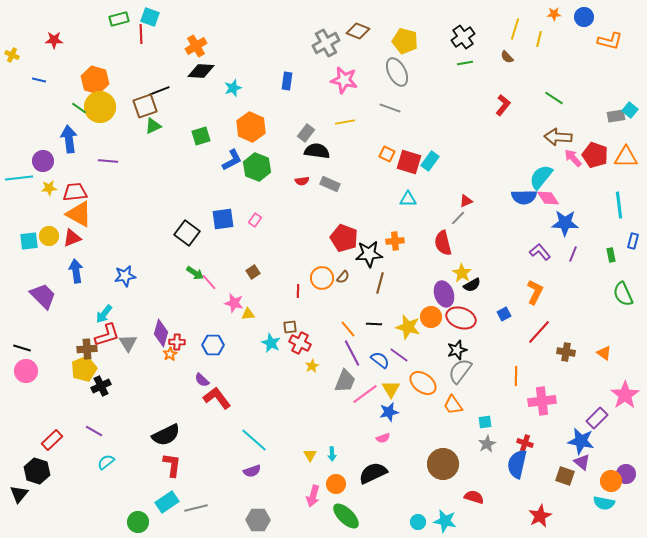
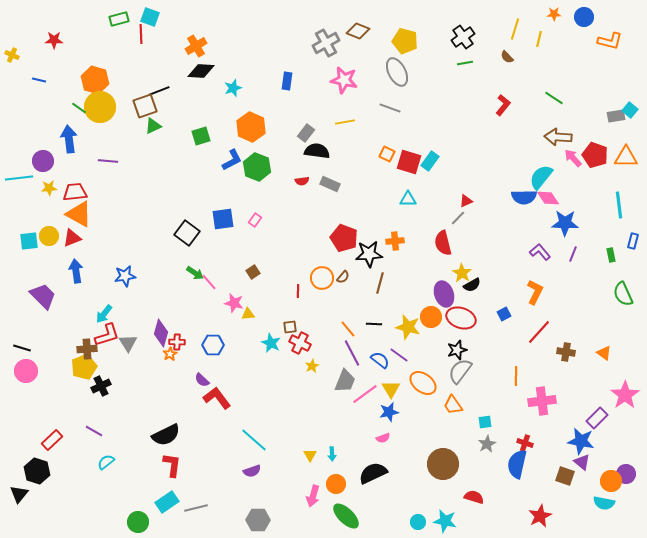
yellow pentagon at (84, 369): moved 2 px up
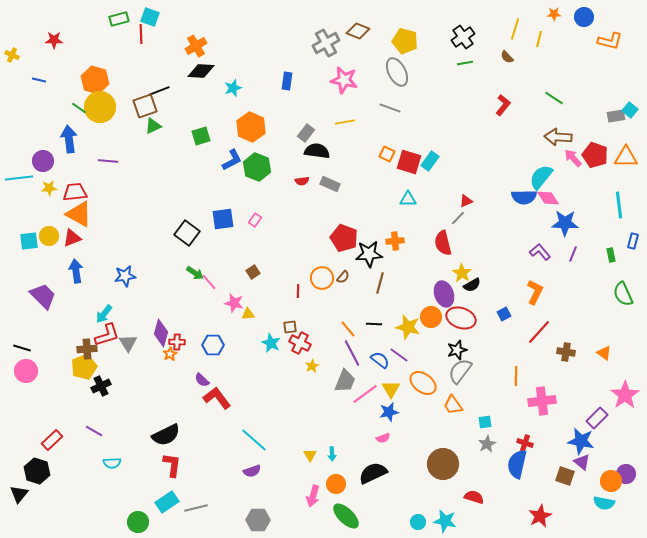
cyan semicircle at (106, 462): moved 6 px right, 1 px down; rotated 144 degrees counterclockwise
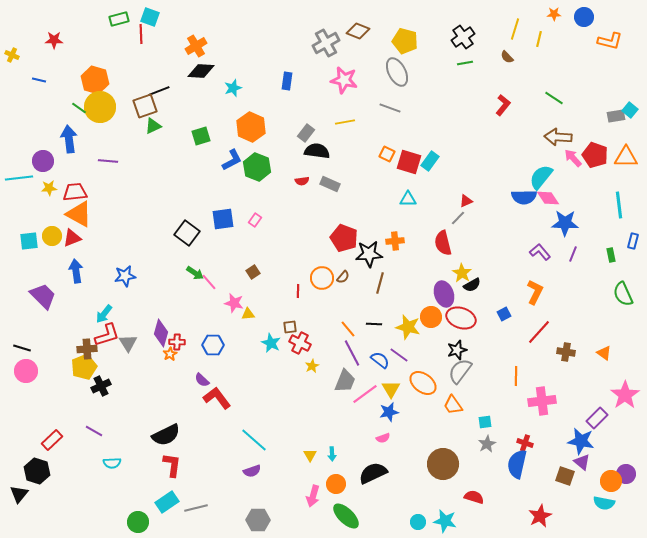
yellow circle at (49, 236): moved 3 px right
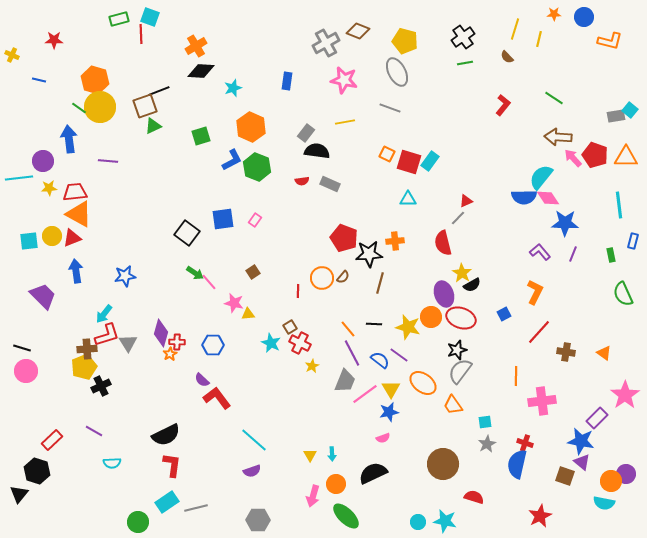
brown square at (290, 327): rotated 24 degrees counterclockwise
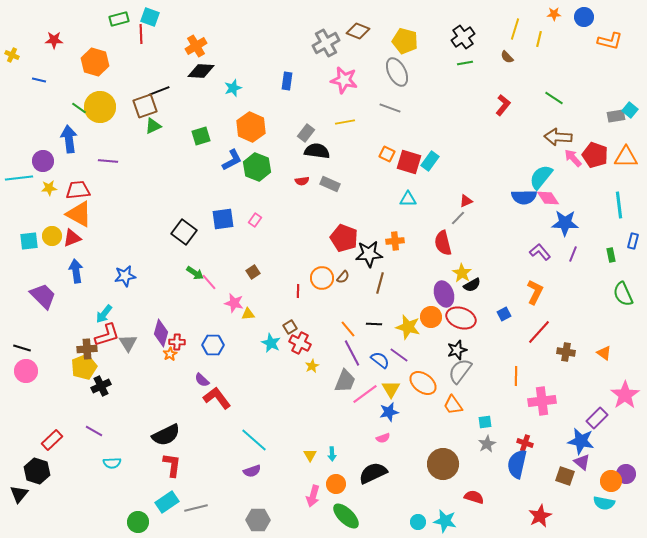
orange hexagon at (95, 80): moved 18 px up
red trapezoid at (75, 192): moved 3 px right, 2 px up
black square at (187, 233): moved 3 px left, 1 px up
